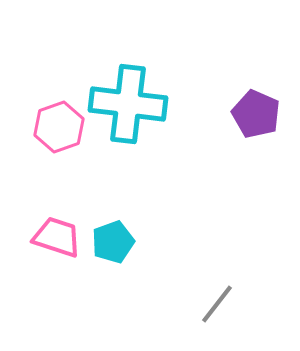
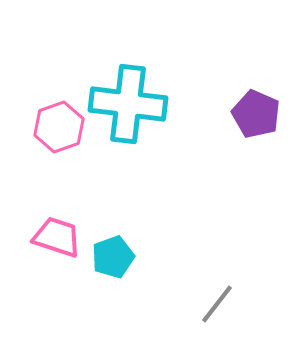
cyan pentagon: moved 15 px down
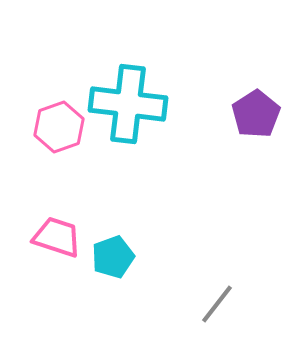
purple pentagon: rotated 15 degrees clockwise
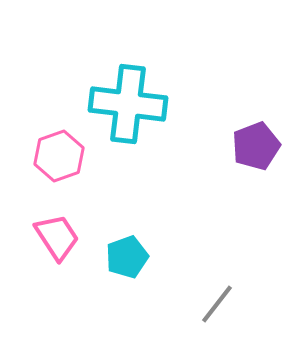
purple pentagon: moved 32 px down; rotated 12 degrees clockwise
pink hexagon: moved 29 px down
pink trapezoid: rotated 39 degrees clockwise
cyan pentagon: moved 14 px right
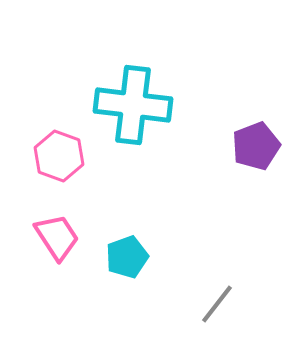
cyan cross: moved 5 px right, 1 px down
pink hexagon: rotated 21 degrees counterclockwise
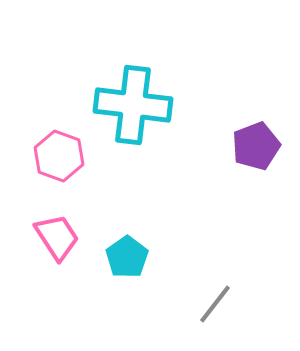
cyan pentagon: rotated 15 degrees counterclockwise
gray line: moved 2 px left
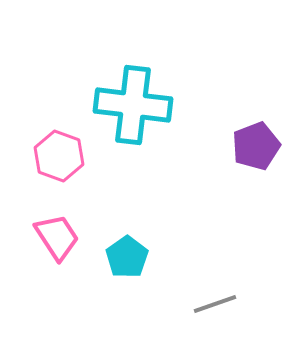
gray line: rotated 33 degrees clockwise
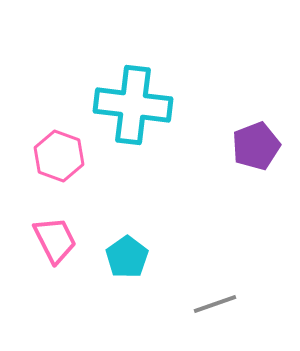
pink trapezoid: moved 2 px left, 3 px down; rotated 6 degrees clockwise
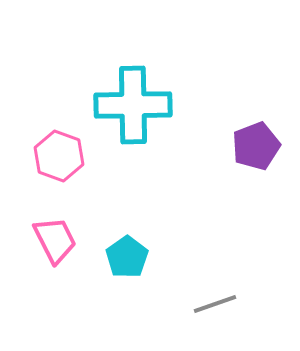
cyan cross: rotated 8 degrees counterclockwise
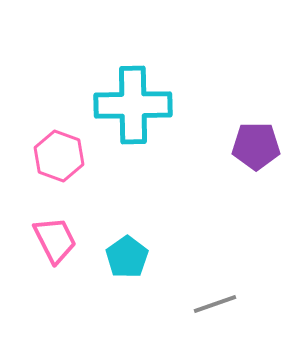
purple pentagon: rotated 21 degrees clockwise
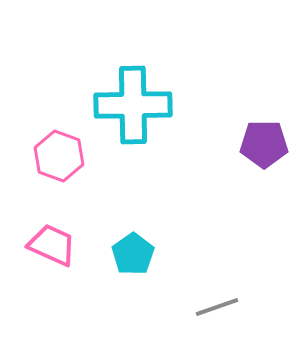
purple pentagon: moved 8 px right, 2 px up
pink trapezoid: moved 3 px left, 5 px down; rotated 39 degrees counterclockwise
cyan pentagon: moved 6 px right, 3 px up
gray line: moved 2 px right, 3 px down
